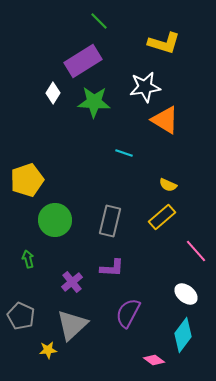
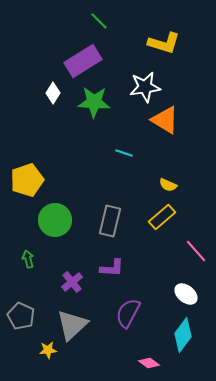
pink diamond: moved 5 px left, 3 px down
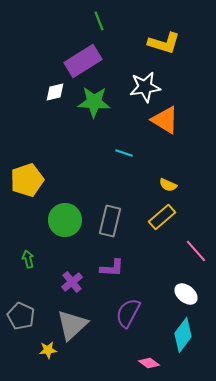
green line: rotated 24 degrees clockwise
white diamond: moved 2 px right, 1 px up; rotated 45 degrees clockwise
green circle: moved 10 px right
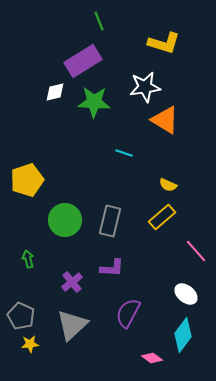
yellow star: moved 18 px left, 6 px up
pink diamond: moved 3 px right, 5 px up
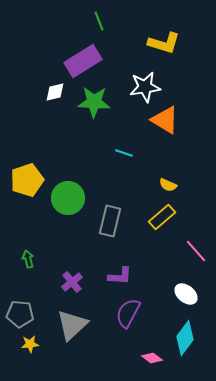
green circle: moved 3 px right, 22 px up
purple L-shape: moved 8 px right, 8 px down
gray pentagon: moved 1 px left, 2 px up; rotated 20 degrees counterclockwise
cyan diamond: moved 2 px right, 3 px down
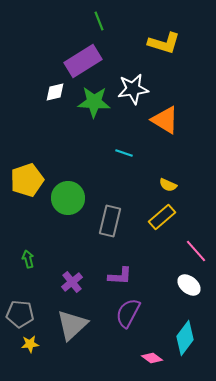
white star: moved 12 px left, 2 px down
white ellipse: moved 3 px right, 9 px up
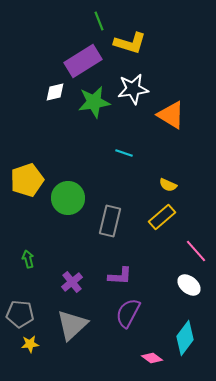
yellow L-shape: moved 34 px left
green star: rotated 12 degrees counterclockwise
orange triangle: moved 6 px right, 5 px up
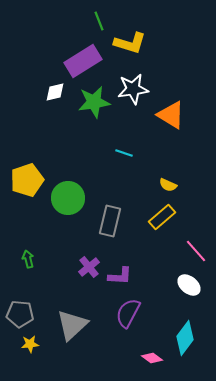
purple cross: moved 17 px right, 15 px up
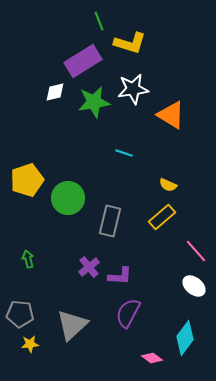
white ellipse: moved 5 px right, 1 px down
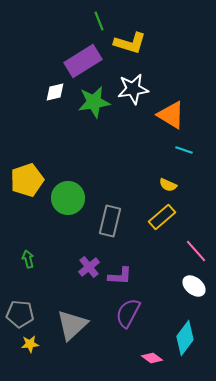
cyan line: moved 60 px right, 3 px up
